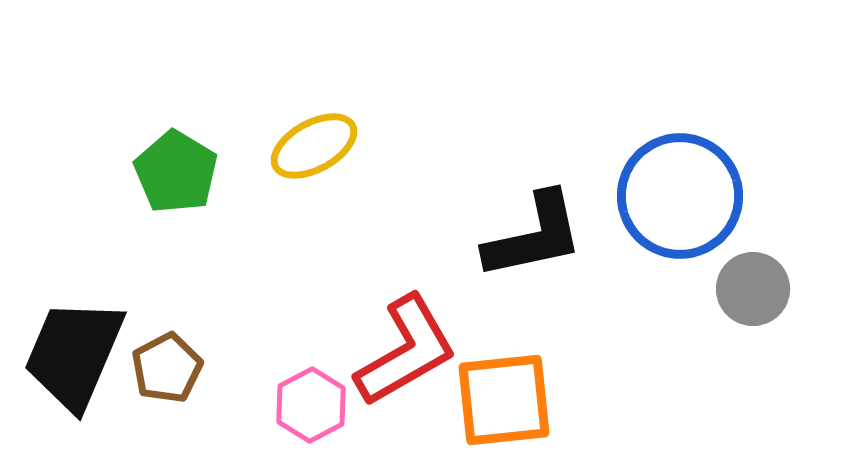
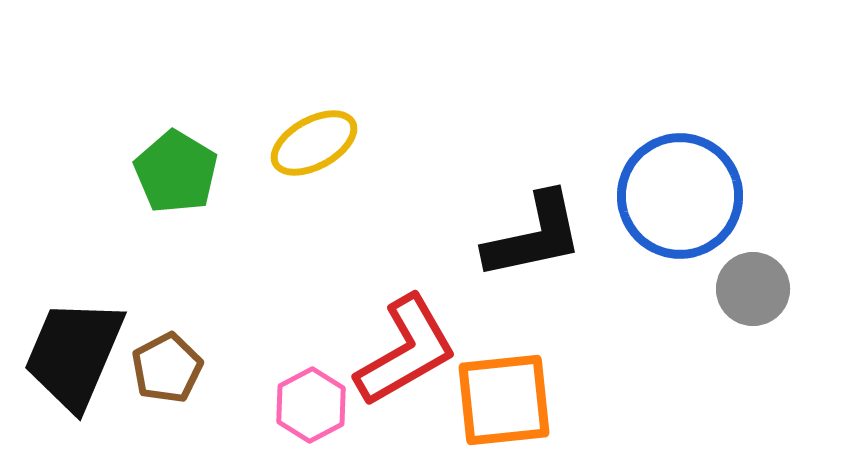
yellow ellipse: moved 3 px up
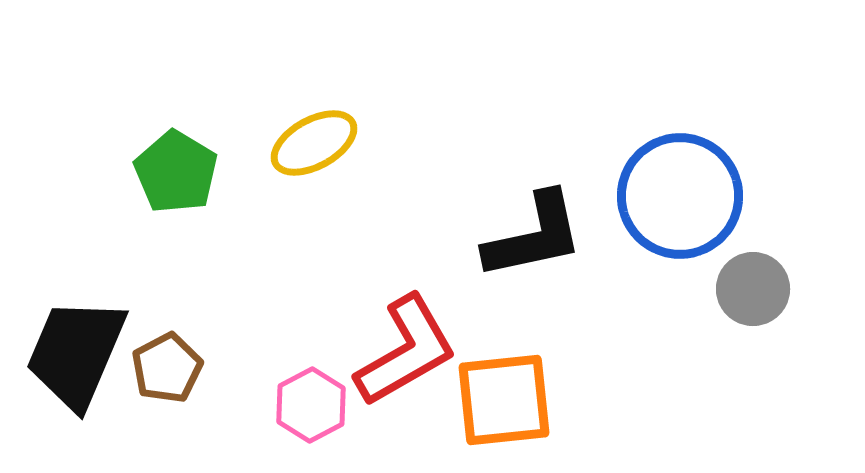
black trapezoid: moved 2 px right, 1 px up
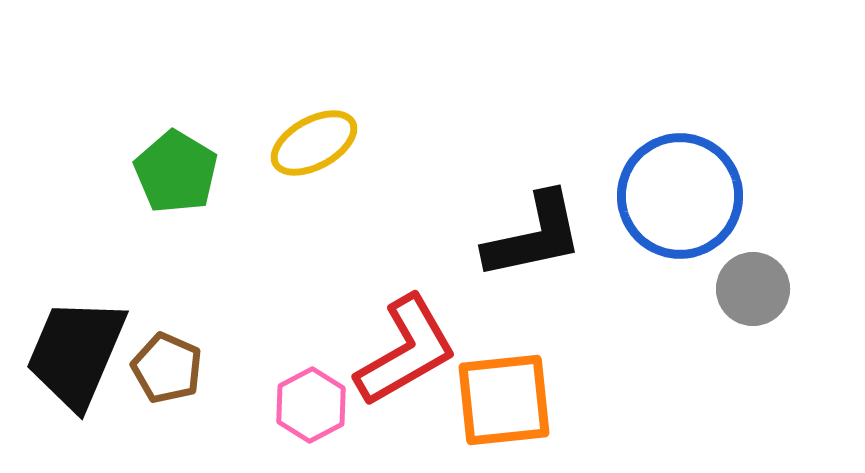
brown pentagon: rotated 20 degrees counterclockwise
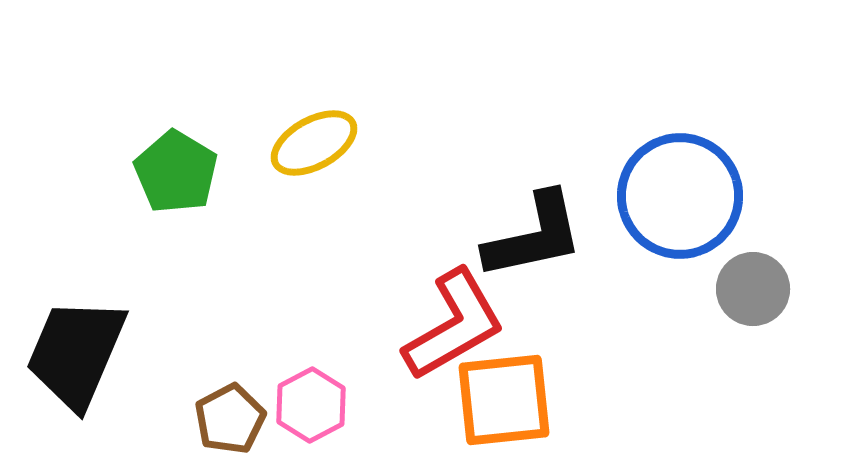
red L-shape: moved 48 px right, 26 px up
brown pentagon: moved 63 px right, 51 px down; rotated 20 degrees clockwise
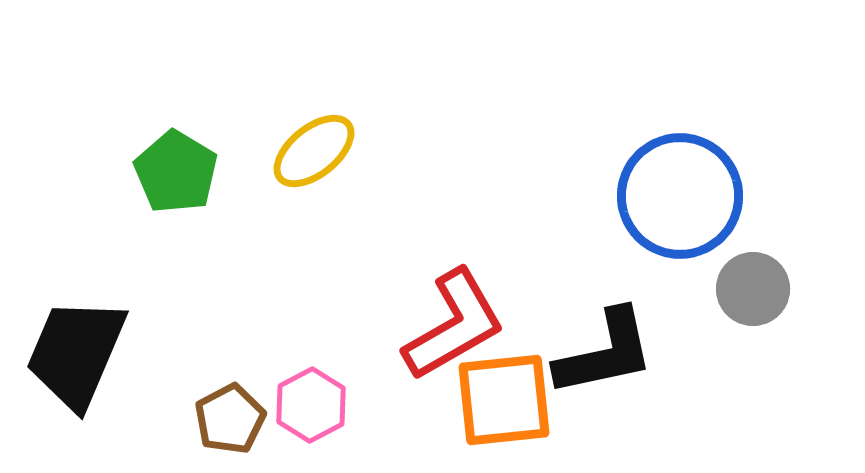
yellow ellipse: moved 8 px down; rotated 10 degrees counterclockwise
black L-shape: moved 71 px right, 117 px down
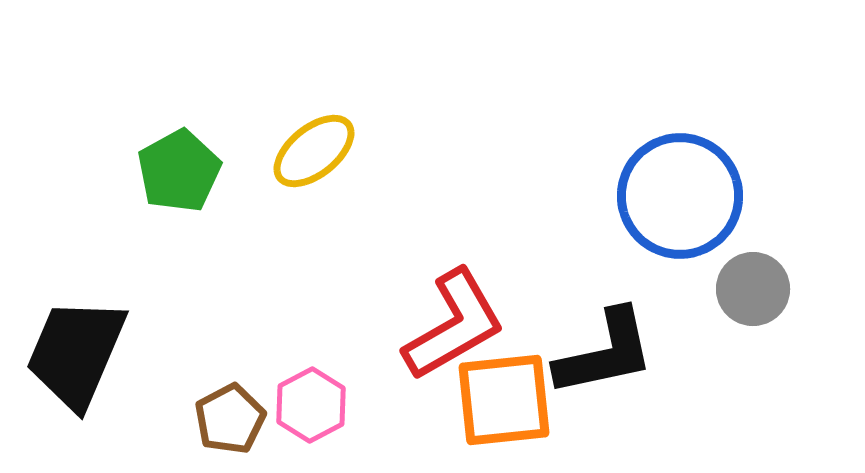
green pentagon: moved 3 px right, 1 px up; rotated 12 degrees clockwise
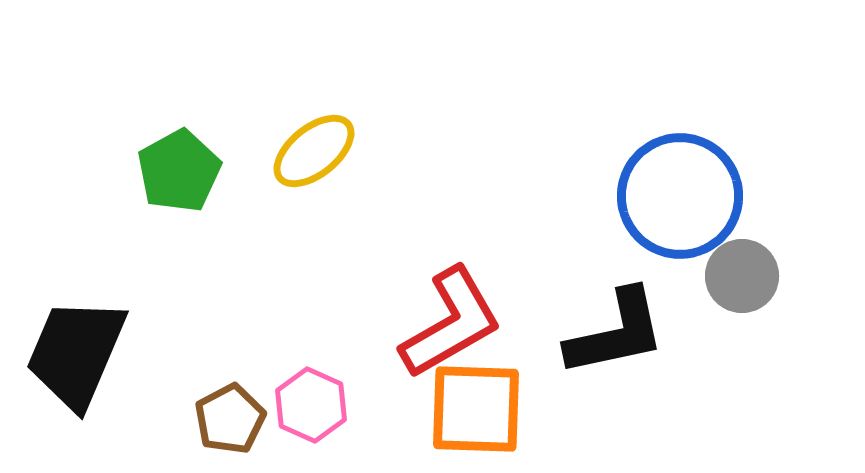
gray circle: moved 11 px left, 13 px up
red L-shape: moved 3 px left, 2 px up
black L-shape: moved 11 px right, 20 px up
orange square: moved 28 px left, 9 px down; rotated 8 degrees clockwise
pink hexagon: rotated 8 degrees counterclockwise
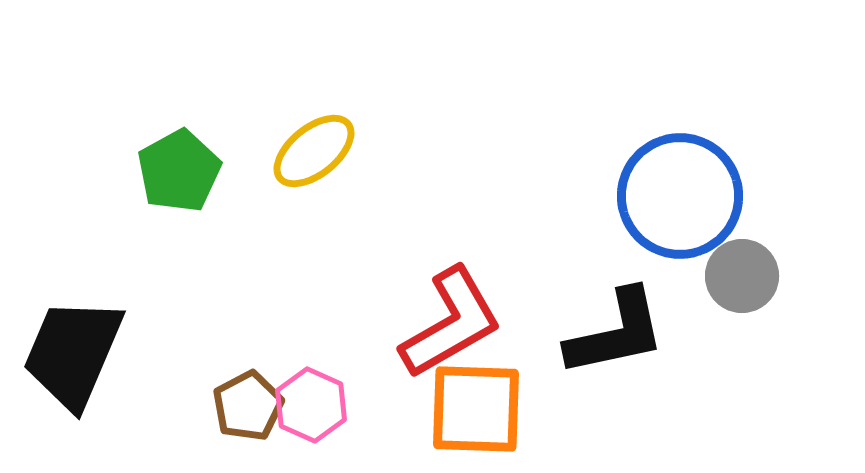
black trapezoid: moved 3 px left
brown pentagon: moved 18 px right, 13 px up
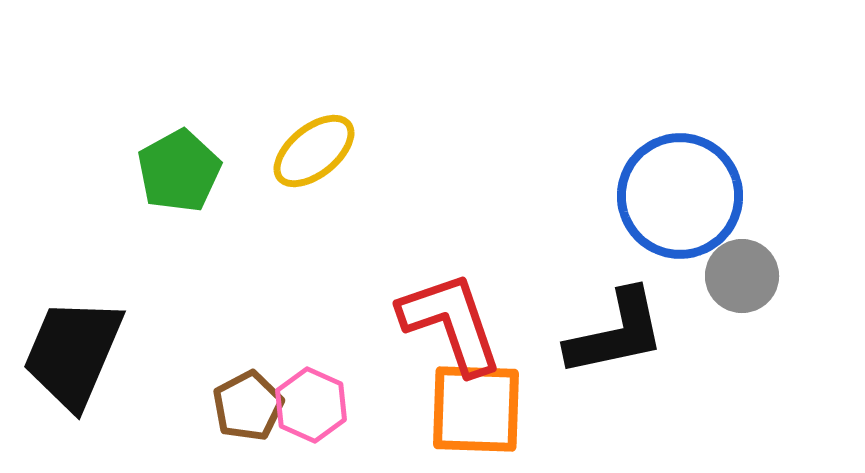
red L-shape: rotated 79 degrees counterclockwise
